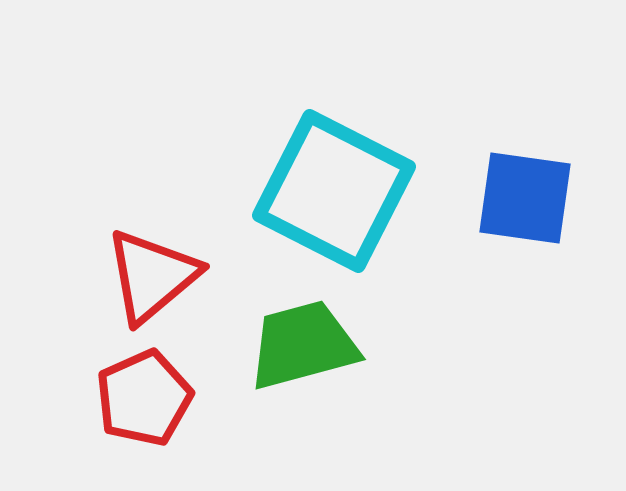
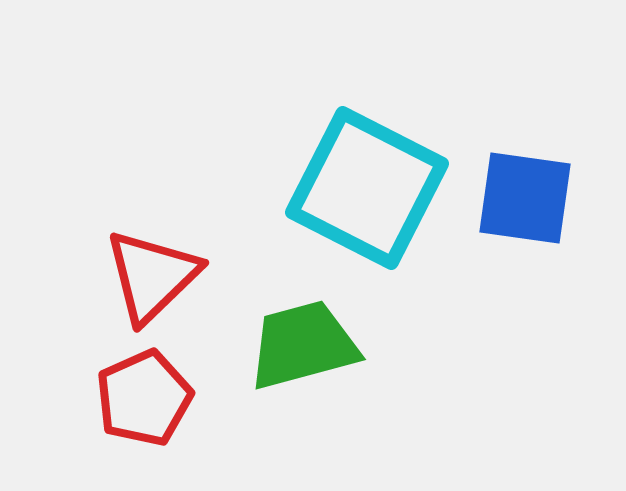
cyan square: moved 33 px right, 3 px up
red triangle: rotated 4 degrees counterclockwise
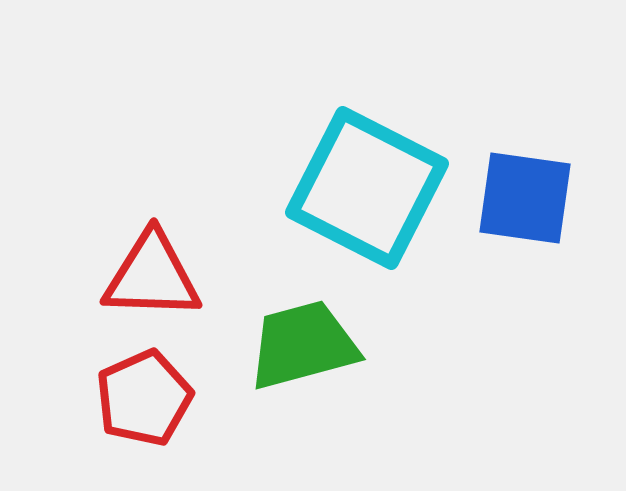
red triangle: rotated 46 degrees clockwise
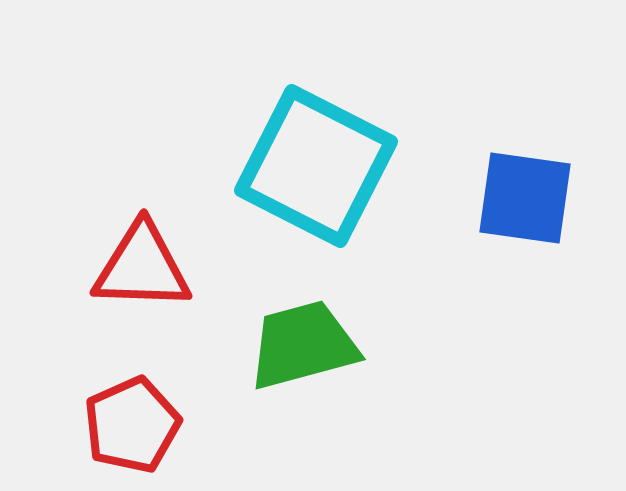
cyan square: moved 51 px left, 22 px up
red triangle: moved 10 px left, 9 px up
red pentagon: moved 12 px left, 27 px down
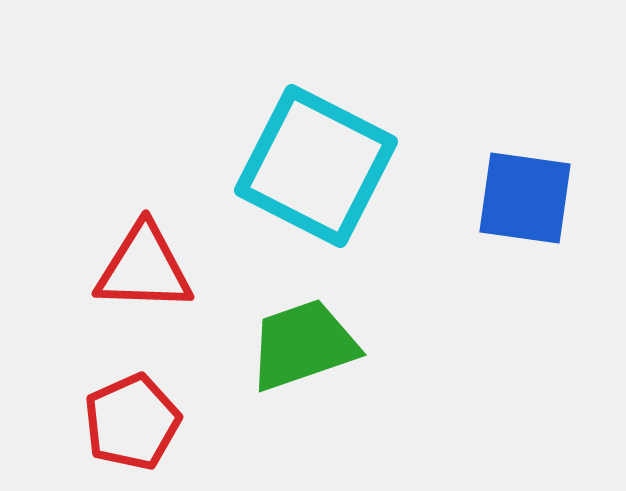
red triangle: moved 2 px right, 1 px down
green trapezoid: rotated 4 degrees counterclockwise
red pentagon: moved 3 px up
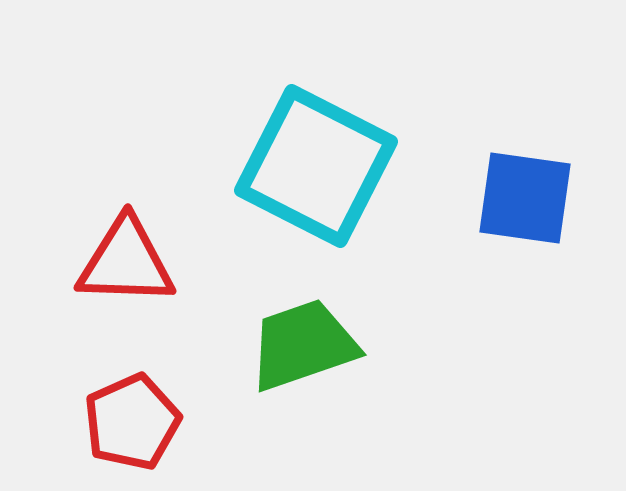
red triangle: moved 18 px left, 6 px up
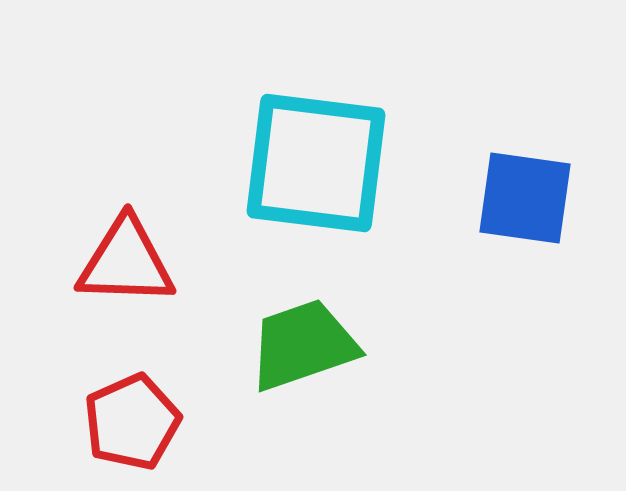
cyan square: moved 3 px up; rotated 20 degrees counterclockwise
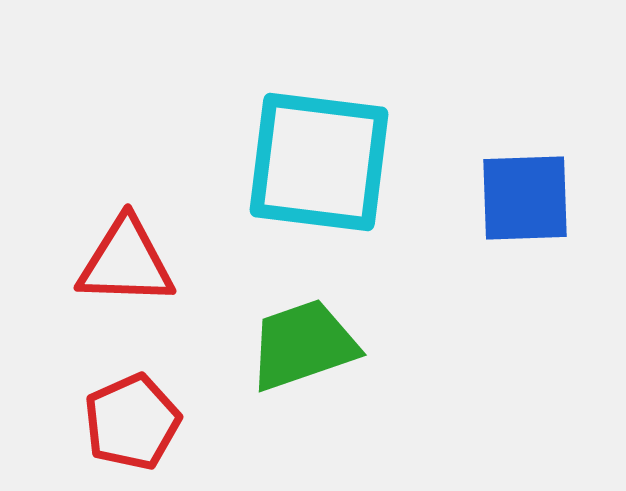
cyan square: moved 3 px right, 1 px up
blue square: rotated 10 degrees counterclockwise
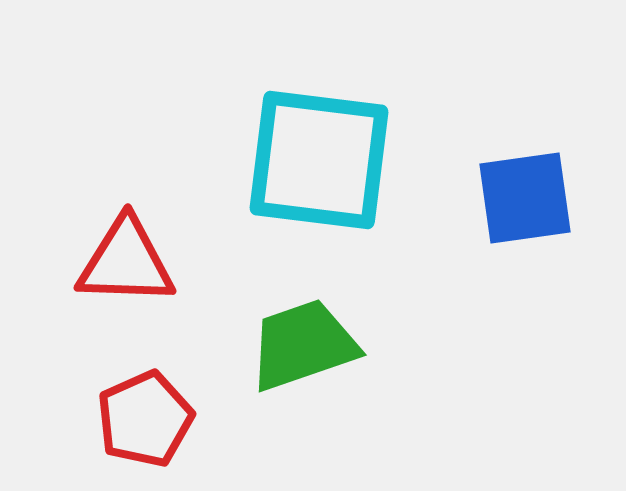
cyan square: moved 2 px up
blue square: rotated 6 degrees counterclockwise
red pentagon: moved 13 px right, 3 px up
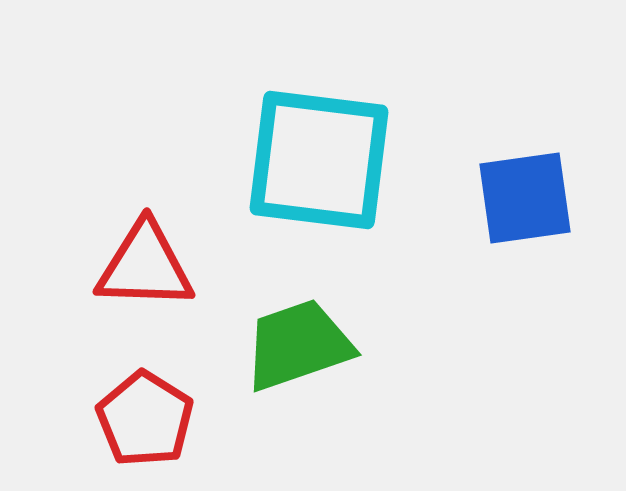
red triangle: moved 19 px right, 4 px down
green trapezoid: moved 5 px left
red pentagon: rotated 16 degrees counterclockwise
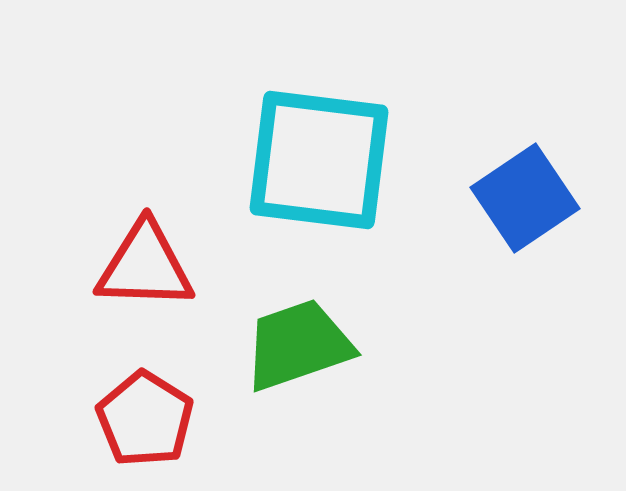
blue square: rotated 26 degrees counterclockwise
